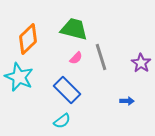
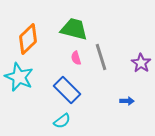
pink semicircle: rotated 120 degrees clockwise
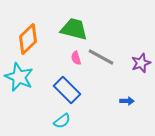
gray line: rotated 44 degrees counterclockwise
purple star: rotated 18 degrees clockwise
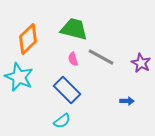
pink semicircle: moved 3 px left, 1 px down
purple star: rotated 24 degrees counterclockwise
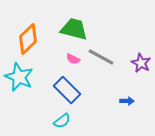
pink semicircle: rotated 48 degrees counterclockwise
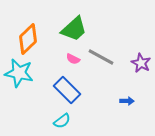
green trapezoid: rotated 124 degrees clockwise
cyan star: moved 4 px up; rotated 12 degrees counterclockwise
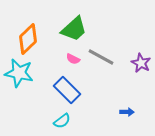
blue arrow: moved 11 px down
